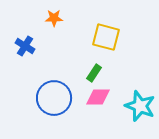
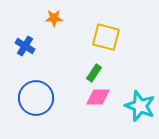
blue circle: moved 18 px left
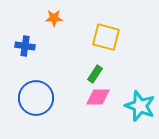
blue cross: rotated 24 degrees counterclockwise
green rectangle: moved 1 px right, 1 px down
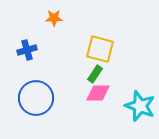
yellow square: moved 6 px left, 12 px down
blue cross: moved 2 px right, 4 px down; rotated 24 degrees counterclockwise
pink diamond: moved 4 px up
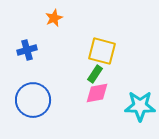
orange star: rotated 24 degrees counterclockwise
yellow square: moved 2 px right, 2 px down
pink diamond: moved 1 px left; rotated 10 degrees counterclockwise
blue circle: moved 3 px left, 2 px down
cyan star: rotated 20 degrees counterclockwise
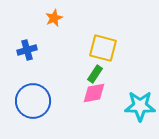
yellow square: moved 1 px right, 3 px up
pink diamond: moved 3 px left
blue circle: moved 1 px down
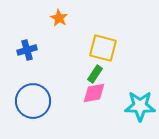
orange star: moved 5 px right; rotated 18 degrees counterclockwise
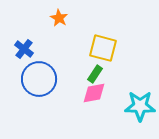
blue cross: moved 3 px left, 1 px up; rotated 36 degrees counterclockwise
blue circle: moved 6 px right, 22 px up
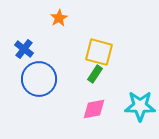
orange star: rotated 12 degrees clockwise
yellow square: moved 4 px left, 4 px down
pink diamond: moved 16 px down
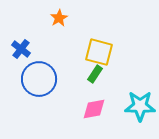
blue cross: moved 3 px left
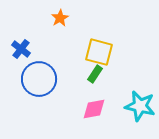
orange star: moved 1 px right
cyan star: rotated 12 degrees clockwise
